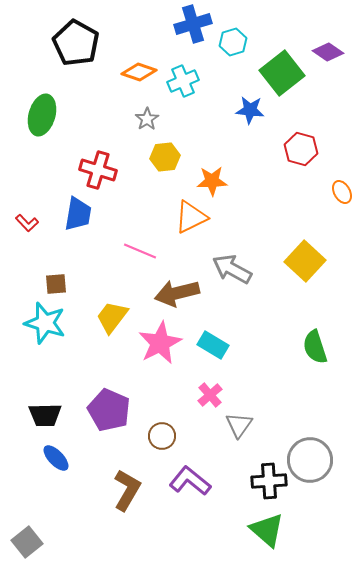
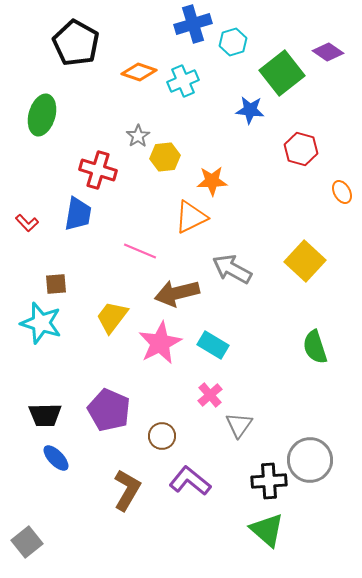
gray star: moved 9 px left, 17 px down
cyan star: moved 4 px left
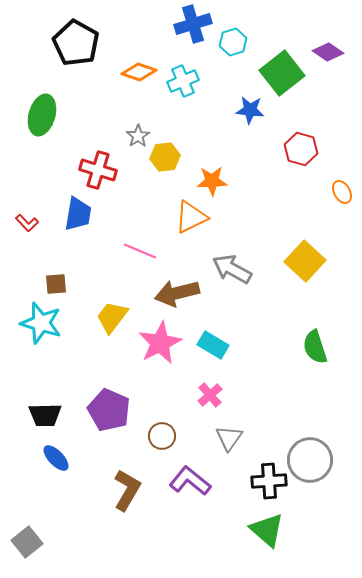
gray triangle: moved 10 px left, 13 px down
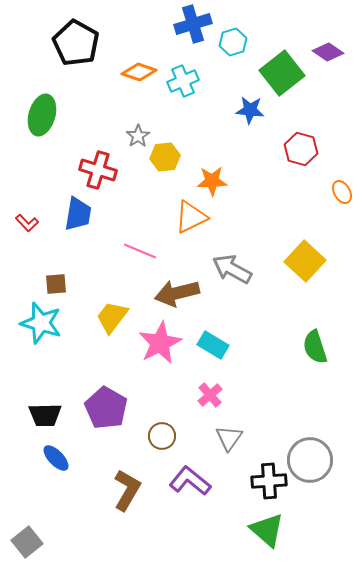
purple pentagon: moved 3 px left, 2 px up; rotated 6 degrees clockwise
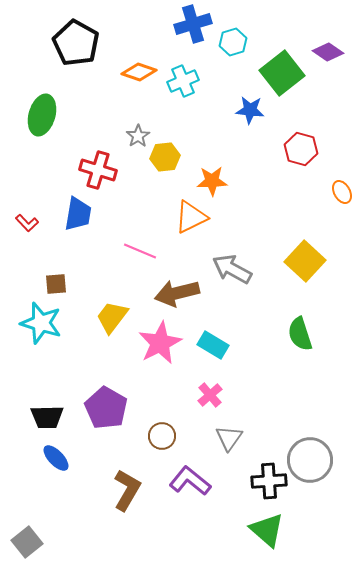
green semicircle: moved 15 px left, 13 px up
black trapezoid: moved 2 px right, 2 px down
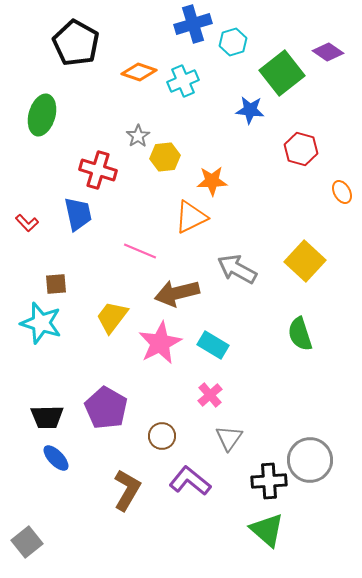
blue trapezoid: rotated 21 degrees counterclockwise
gray arrow: moved 5 px right
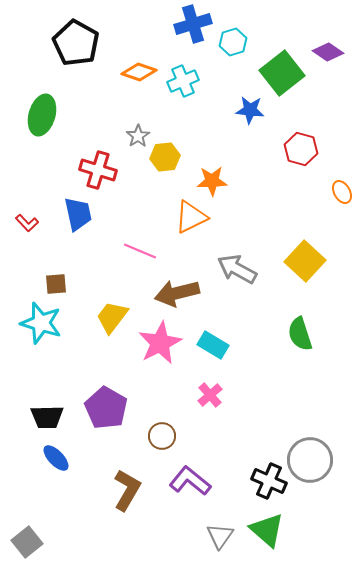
gray triangle: moved 9 px left, 98 px down
black cross: rotated 28 degrees clockwise
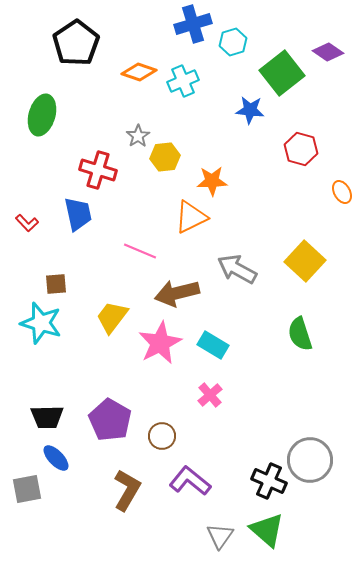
black pentagon: rotated 9 degrees clockwise
purple pentagon: moved 4 px right, 12 px down
gray square: moved 53 px up; rotated 28 degrees clockwise
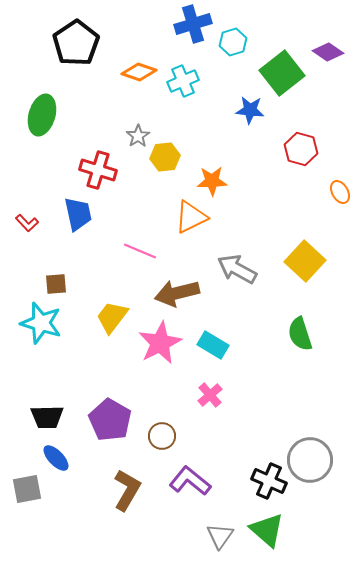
orange ellipse: moved 2 px left
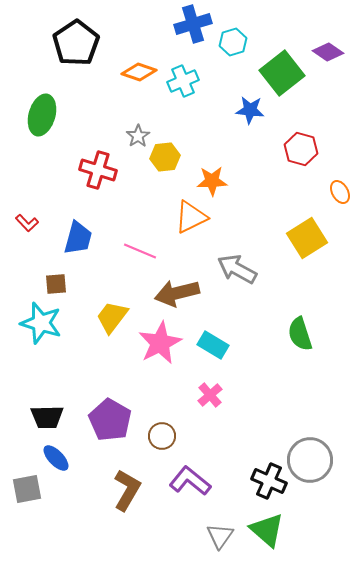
blue trapezoid: moved 24 px down; rotated 27 degrees clockwise
yellow square: moved 2 px right, 23 px up; rotated 15 degrees clockwise
